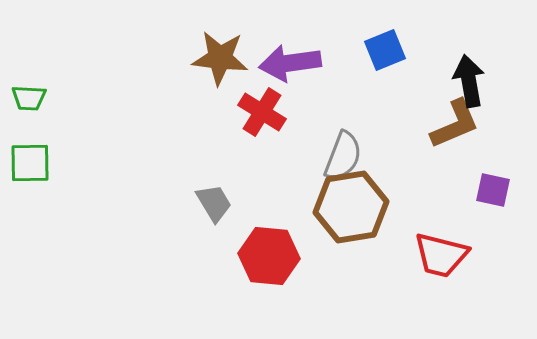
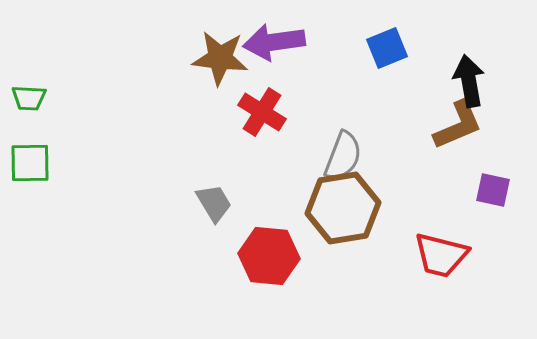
blue square: moved 2 px right, 2 px up
purple arrow: moved 16 px left, 21 px up
brown L-shape: moved 3 px right, 1 px down
brown hexagon: moved 8 px left, 1 px down
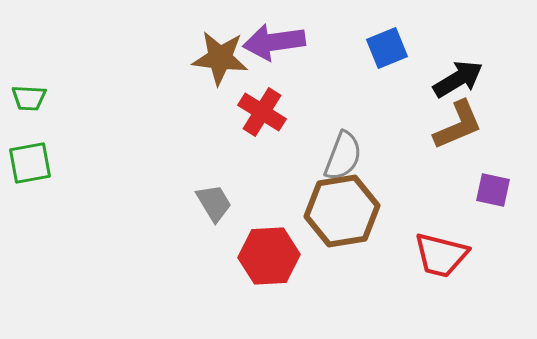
black arrow: moved 11 px left, 2 px up; rotated 69 degrees clockwise
green square: rotated 9 degrees counterclockwise
brown hexagon: moved 1 px left, 3 px down
red hexagon: rotated 8 degrees counterclockwise
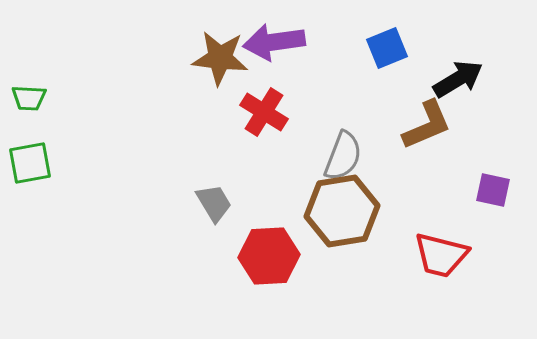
red cross: moved 2 px right
brown L-shape: moved 31 px left
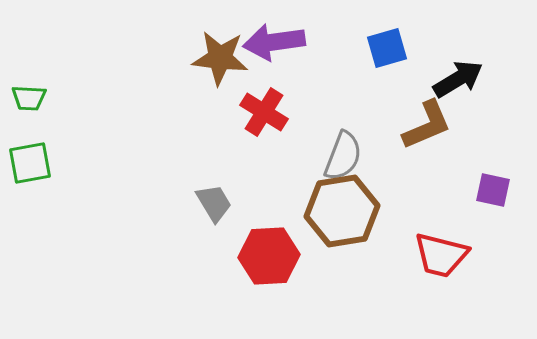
blue square: rotated 6 degrees clockwise
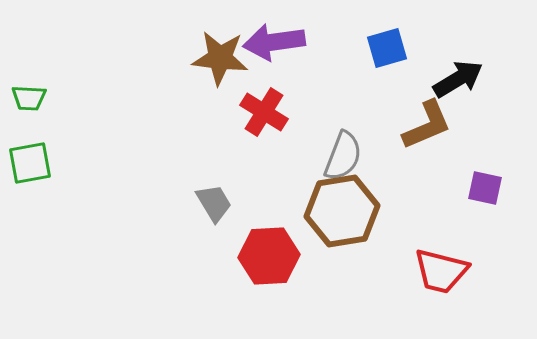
purple square: moved 8 px left, 2 px up
red trapezoid: moved 16 px down
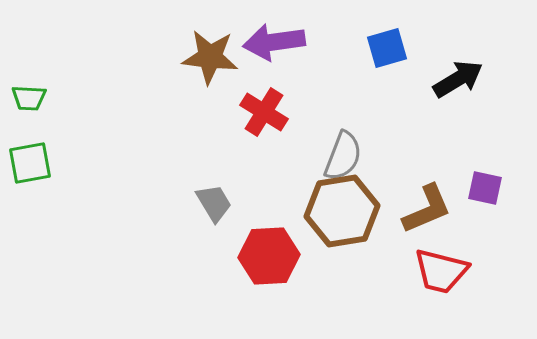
brown star: moved 10 px left, 1 px up
brown L-shape: moved 84 px down
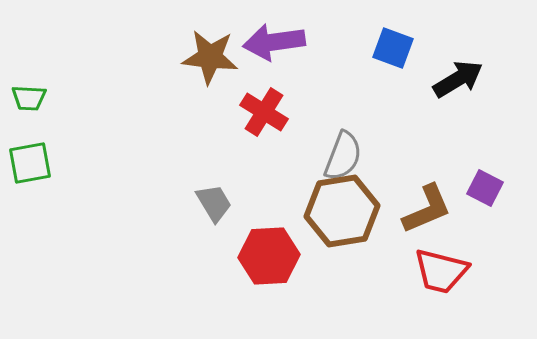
blue square: moved 6 px right; rotated 36 degrees clockwise
purple square: rotated 15 degrees clockwise
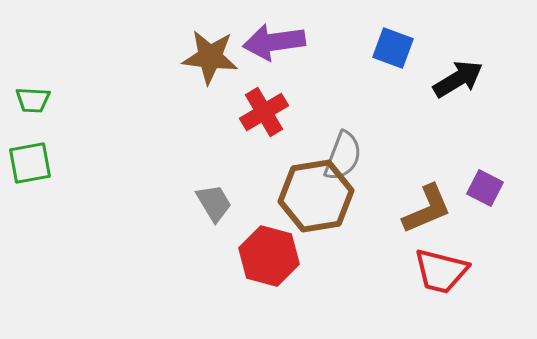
green trapezoid: moved 4 px right, 2 px down
red cross: rotated 27 degrees clockwise
brown hexagon: moved 26 px left, 15 px up
red hexagon: rotated 18 degrees clockwise
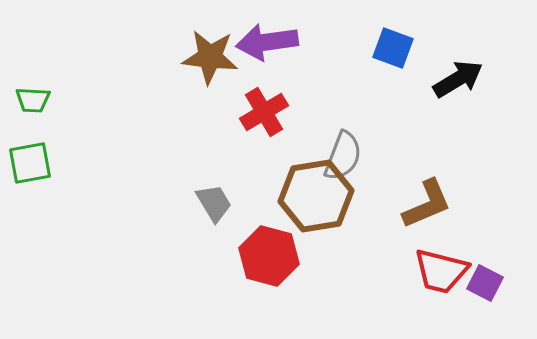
purple arrow: moved 7 px left
purple square: moved 95 px down
brown L-shape: moved 5 px up
